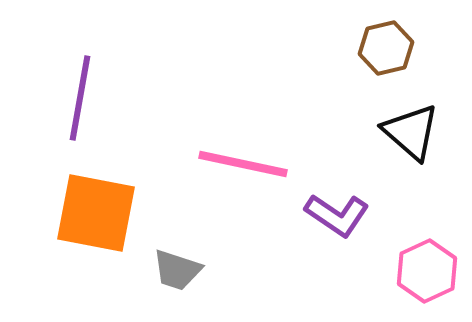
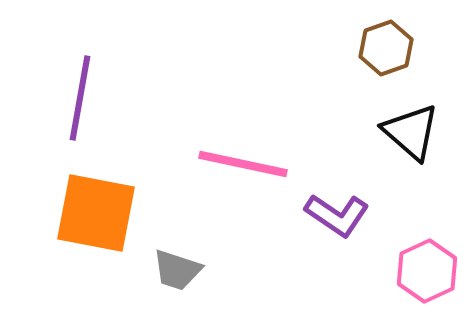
brown hexagon: rotated 6 degrees counterclockwise
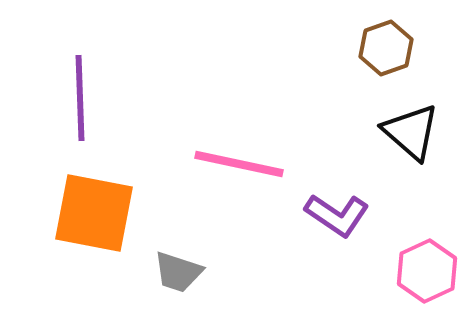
purple line: rotated 12 degrees counterclockwise
pink line: moved 4 px left
orange square: moved 2 px left
gray trapezoid: moved 1 px right, 2 px down
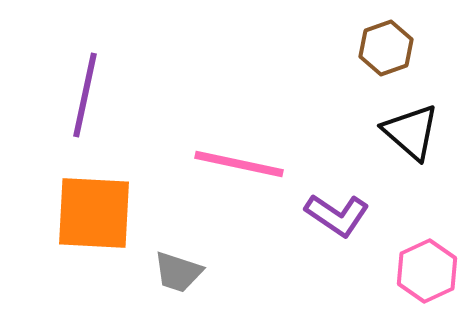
purple line: moved 5 px right, 3 px up; rotated 14 degrees clockwise
orange square: rotated 8 degrees counterclockwise
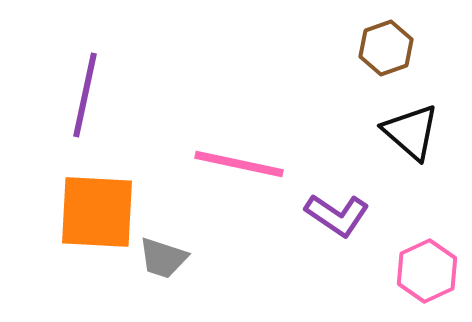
orange square: moved 3 px right, 1 px up
gray trapezoid: moved 15 px left, 14 px up
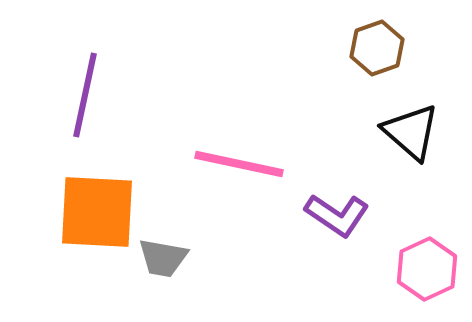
brown hexagon: moved 9 px left
gray trapezoid: rotated 8 degrees counterclockwise
pink hexagon: moved 2 px up
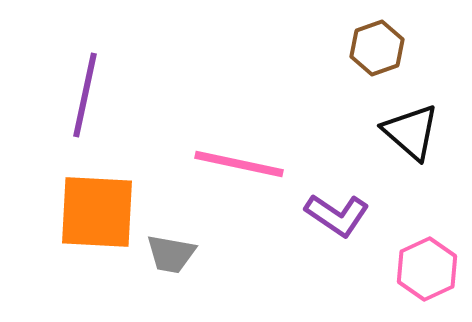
gray trapezoid: moved 8 px right, 4 px up
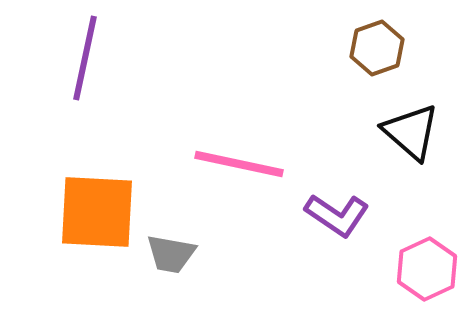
purple line: moved 37 px up
